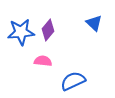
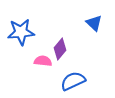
purple diamond: moved 12 px right, 19 px down
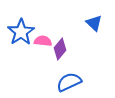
blue star: rotated 28 degrees counterclockwise
pink semicircle: moved 20 px up
blue semicircle: moved 4 px left, 1 px down
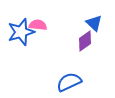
blue star: rotated 16 degrees clockwise
pink semicircle: moved 5 px left, 16 px up
purple diamond: moved 25 px right, 8 px up; rotated 15 degrees clockwise
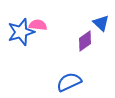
blue triangle: moved 7 px right
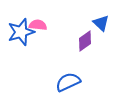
blue semicircle: moved 1 px left
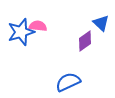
pink semicircle: moved 1 px down
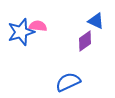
blue triangle: moved 5 px left, 2 px up; rotated 18 degrees counterclockwise
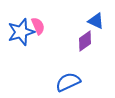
pink semicircle: rotated 60 degrees clockwise
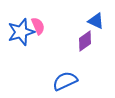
blue semicircle: moved 3 px left, 1 px up
